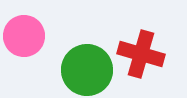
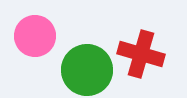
pink circle: moved 11 px right
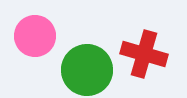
red cross: moved 3 px right
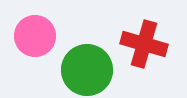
red cross: moved 10 px up
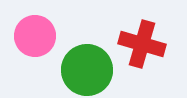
red cross: moved 2 px left
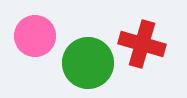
green circle: moved 1 px right, 7 px up
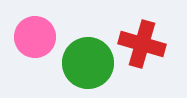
pink circle: moved 1 px down
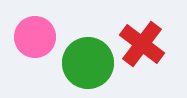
red cross: rotated 21 degrees clockwise
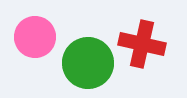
red cross: rotated 24 degrees counterclockwise
